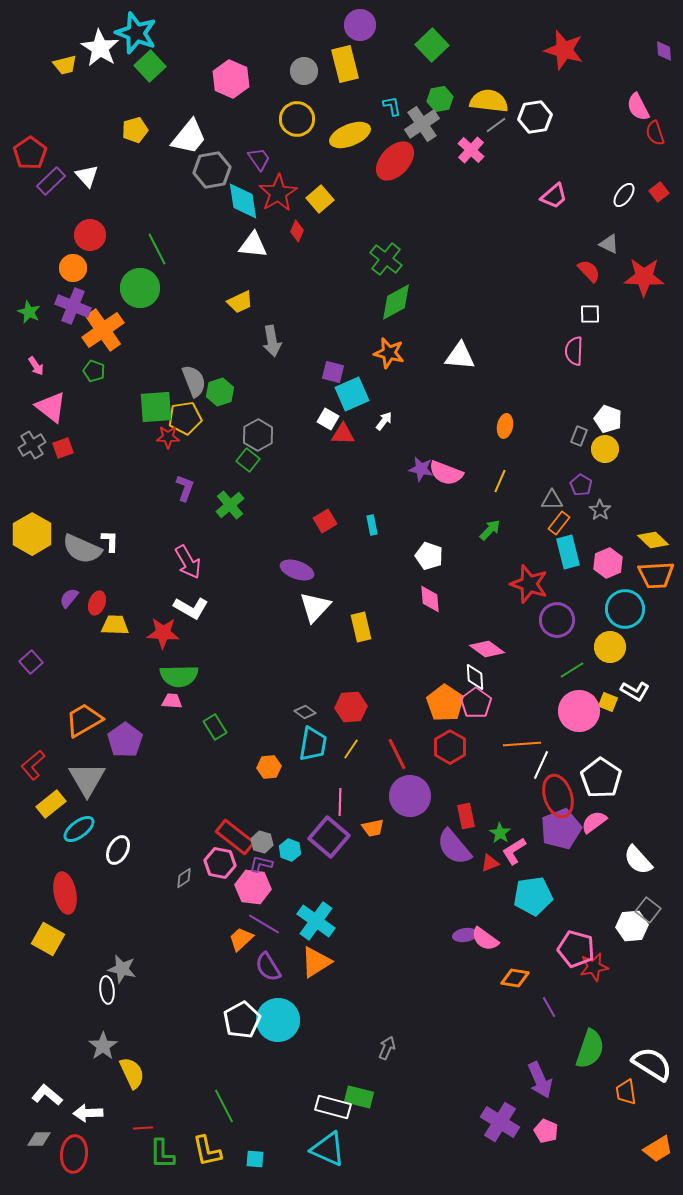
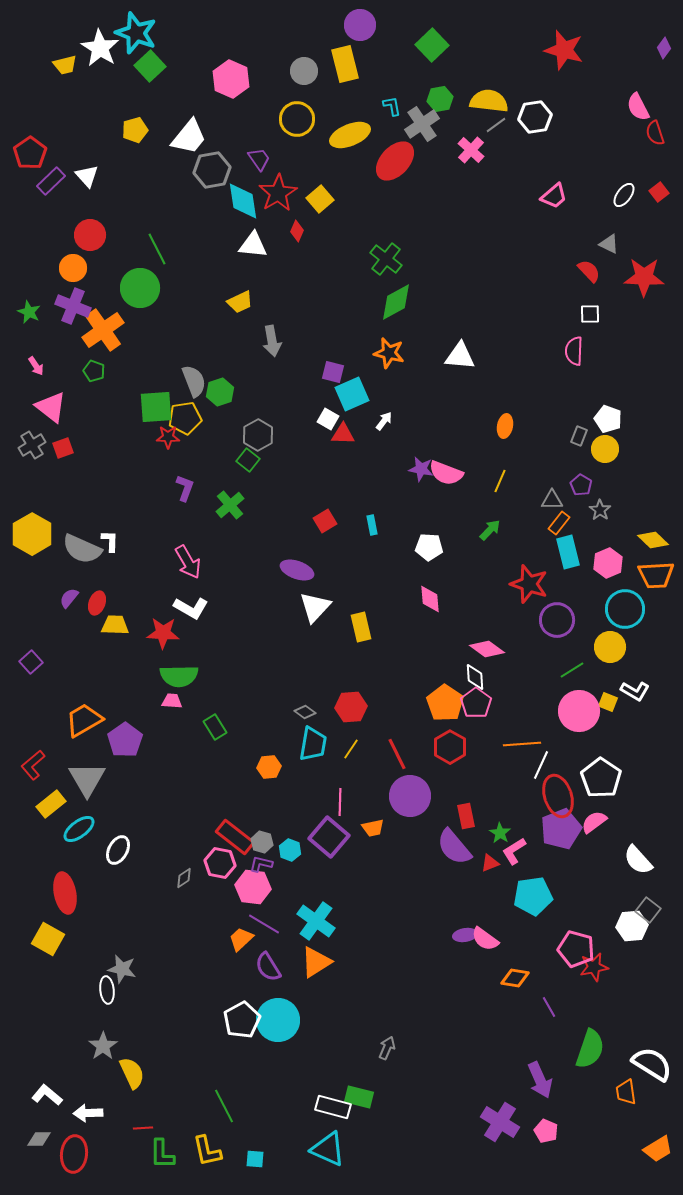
purple diamond at (664, 51): moved 3 px up; rotated 40 degrees clockwise
white pentagon at (429, 556): moved 9 px up; rotated 16 degrees counterclockwise
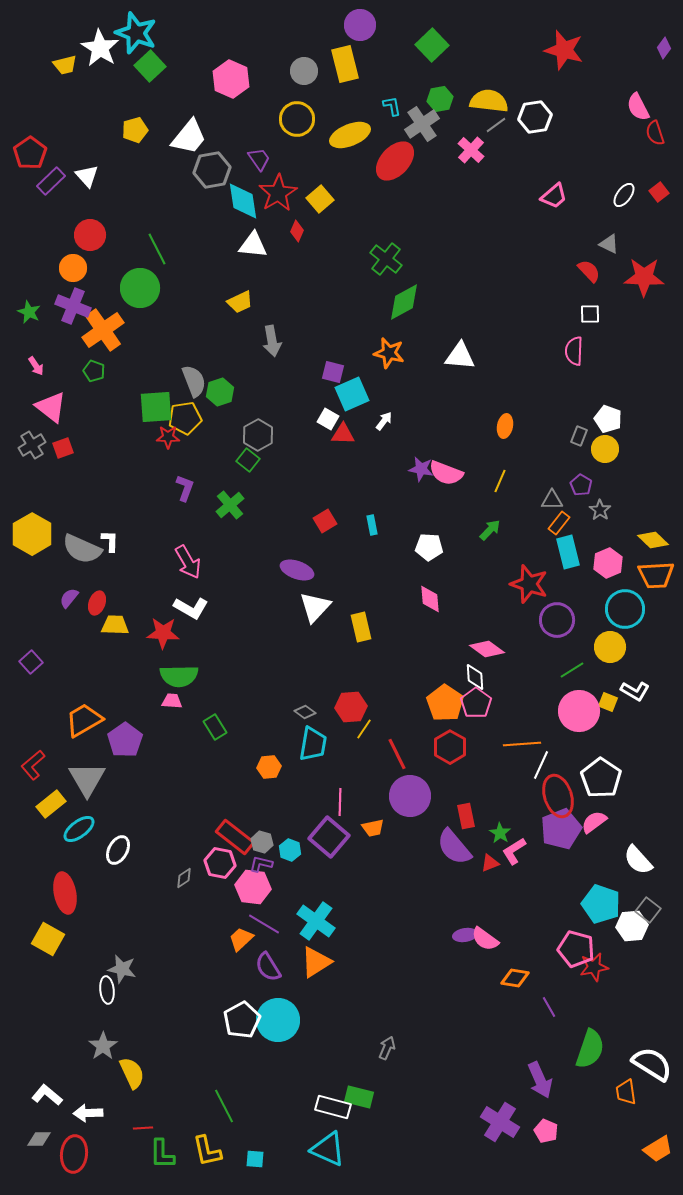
green diamond at (396, 302): moved 8 px right
yellow line at (351, 749): moved 13 px right, 20 px up
cyan pentagon at (533, 896): moved 68 px right, 8 px down; rotated 27 degrees clockwise
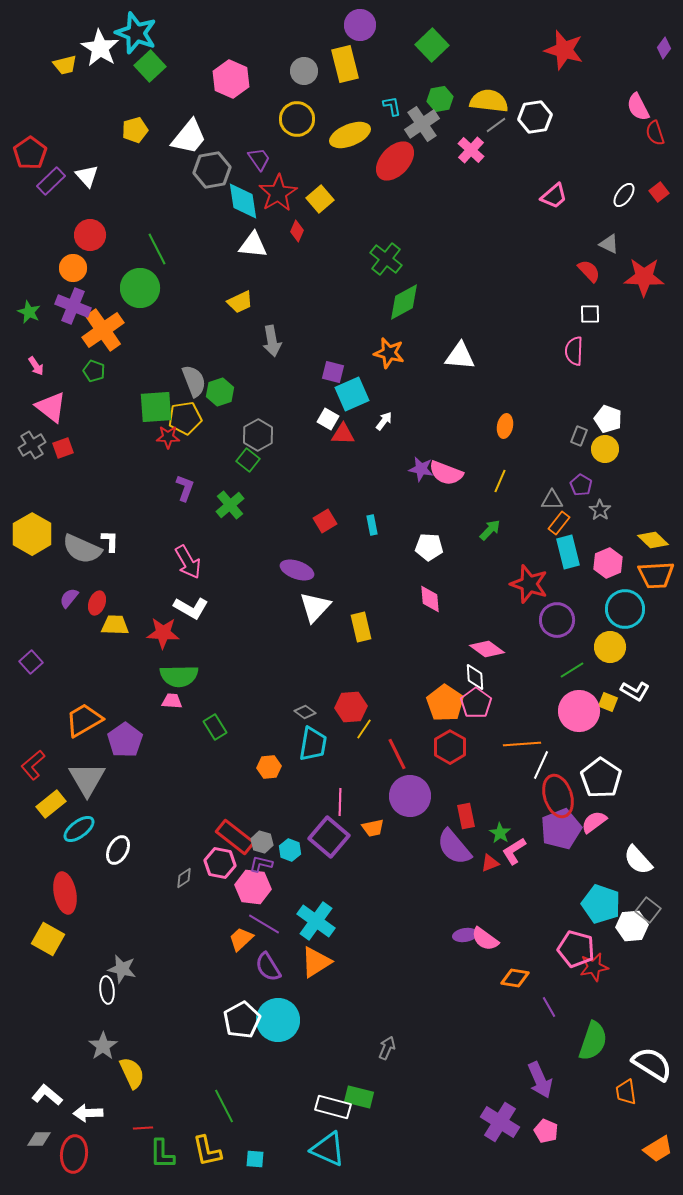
green semicircle at (590, 1049): moved 3 px right, 8 px up
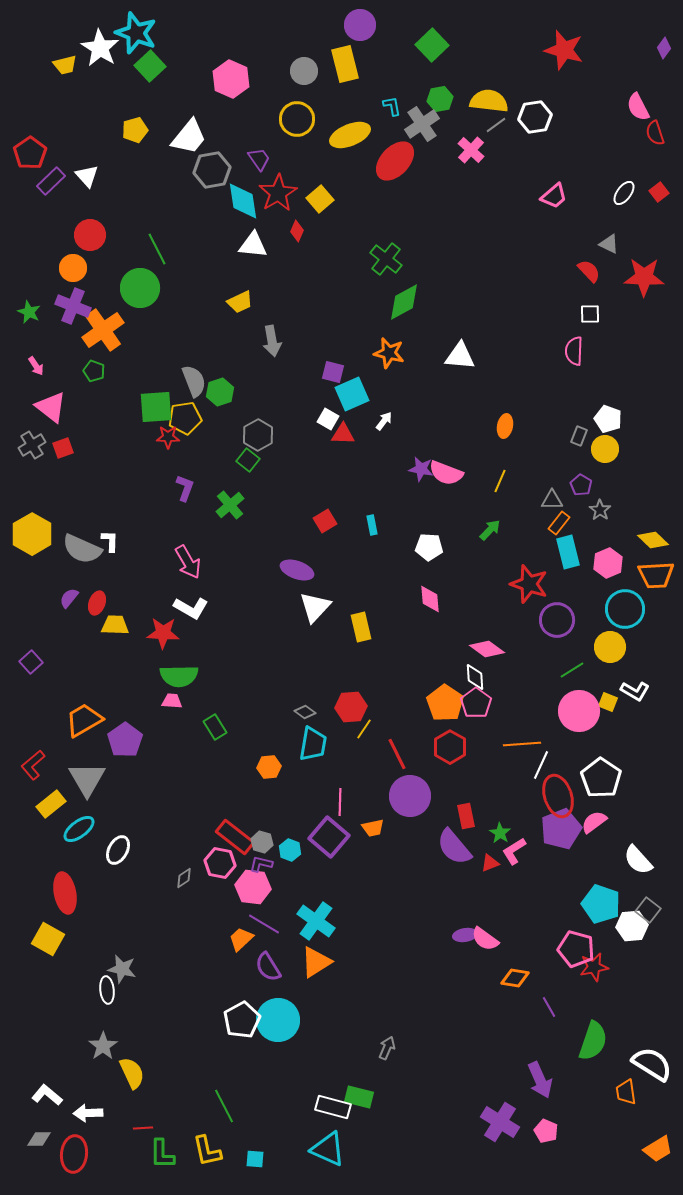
white ellipse at (624, 195): moved 2 px up
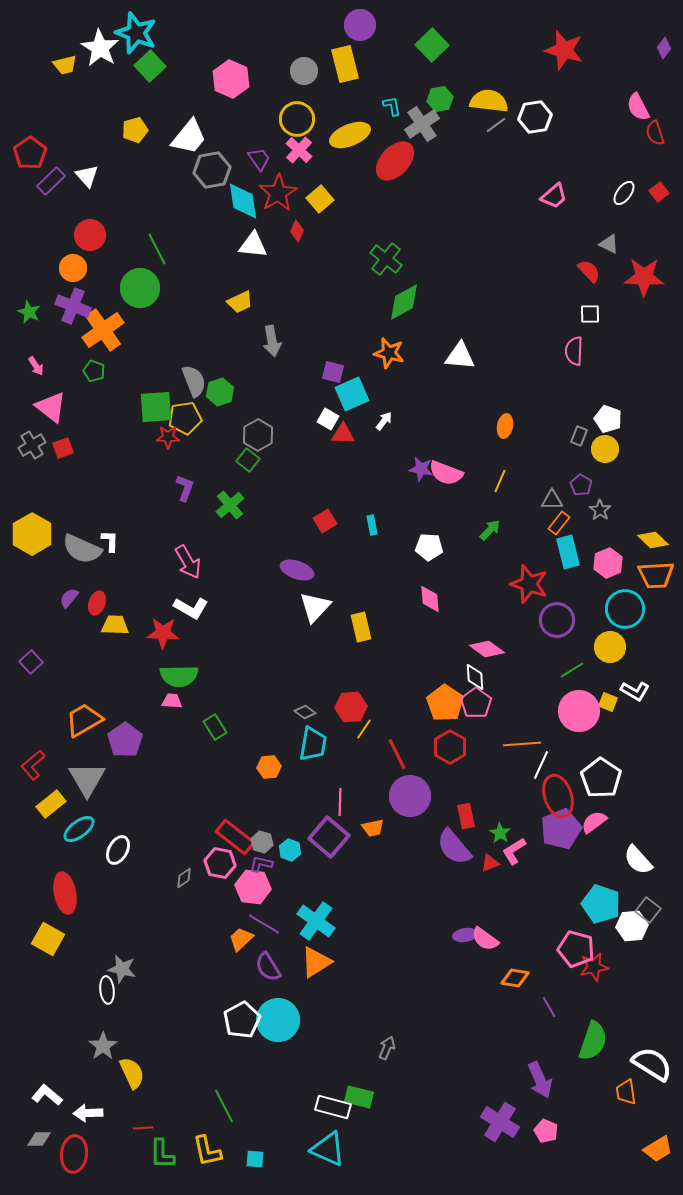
pink cross at (471, 150): moved 172 px left
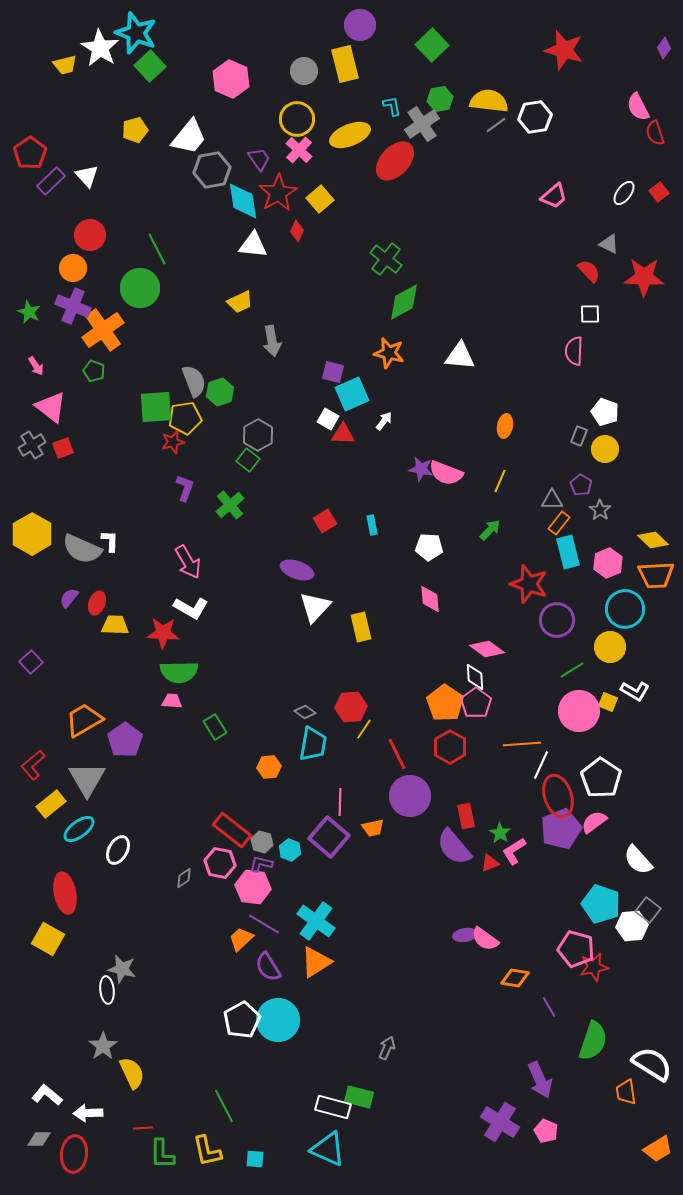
white pentagon at (608, 419): moved 3 px left, 7 px up
red star at (168, 437): moved 5 px right, 5 px down; rotated 15 degrees counterclockwise
green semicircle at (179, 676): moved 4 px up
red rectangle at (235, 837): moved 3 px left, 7 px up
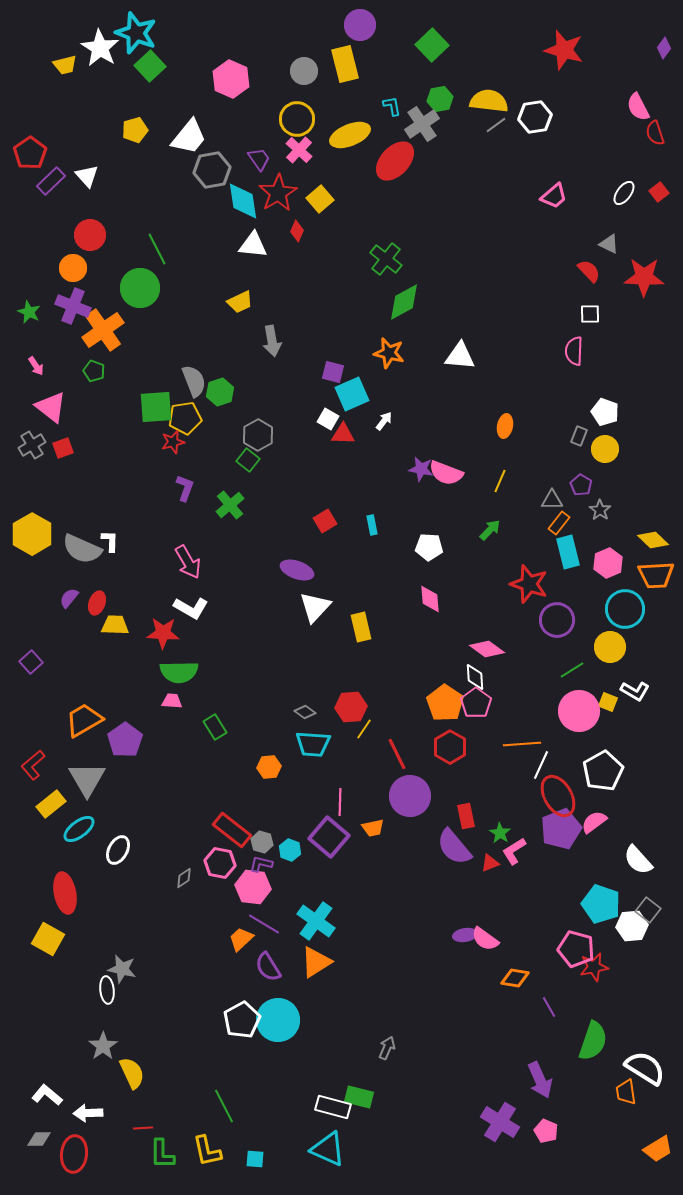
cyan trapezoid at (313, 744): rotated 84 degrees clockwise
white pentagon at (601, 778): moved 2 px right, 7 px up; rotated 9 degrees clockwise
red ellipse at (558, 796): rotated 12 degrees counterclockwise
white semicircle at (652, 1064): moved 7 px left, 4 px down
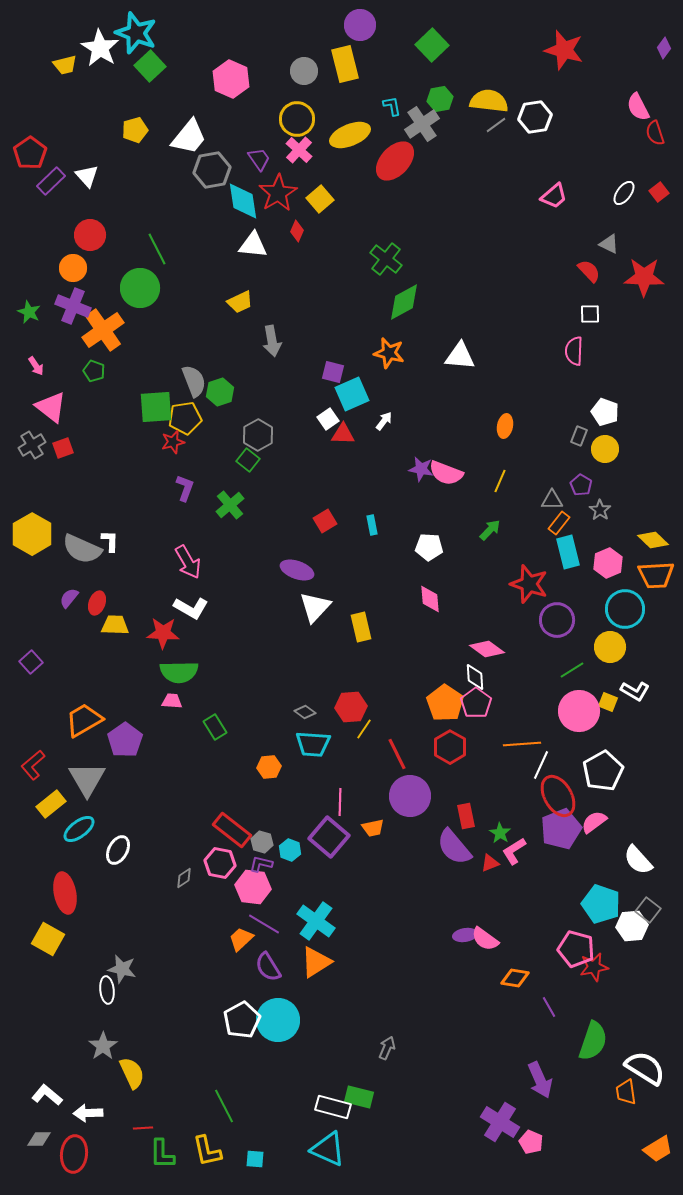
white square at (328, 419): rotated 25 degrees clockwise
pink pentagon at (546, 1131): moved 15 px left, 11 px down
